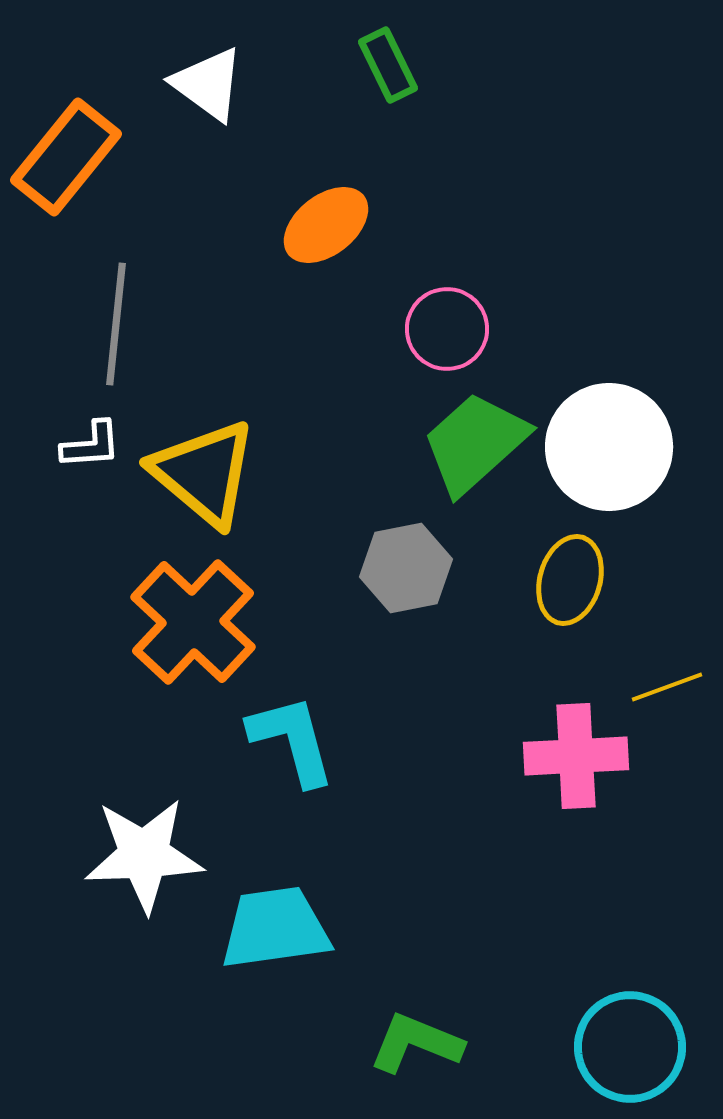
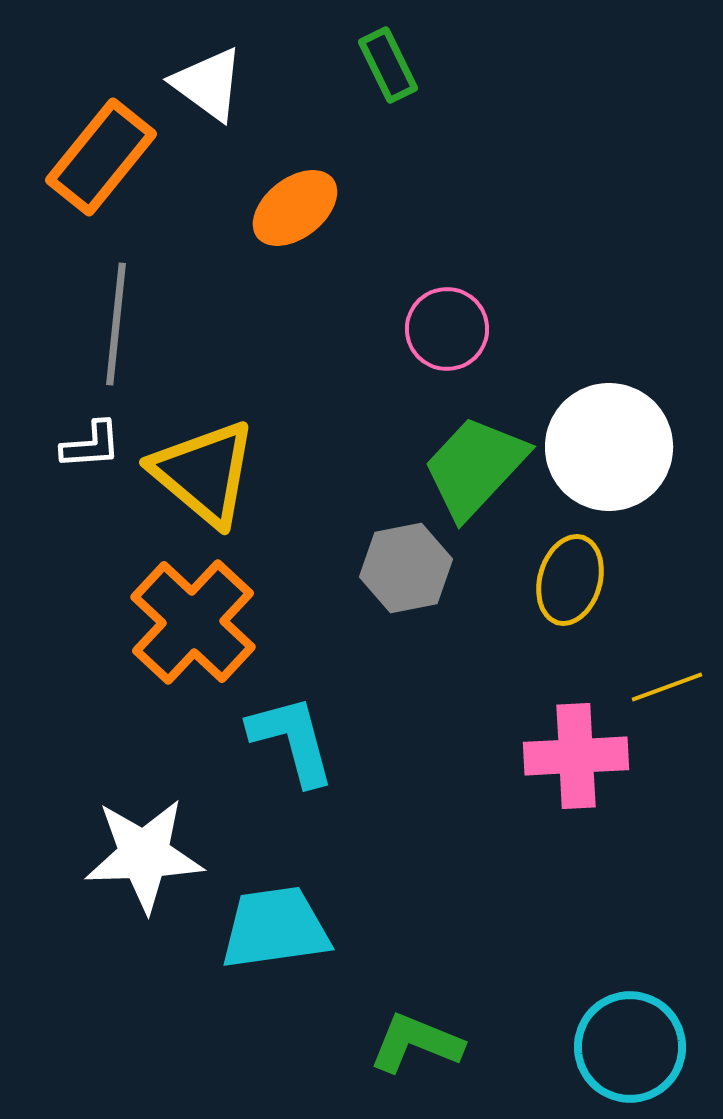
orange rectangle: moved 35 px right
orange ellipse: moved 31 px left, 17 px up
green trapezoid: moved 24 px down; rotated 5 degrees counterclockwise
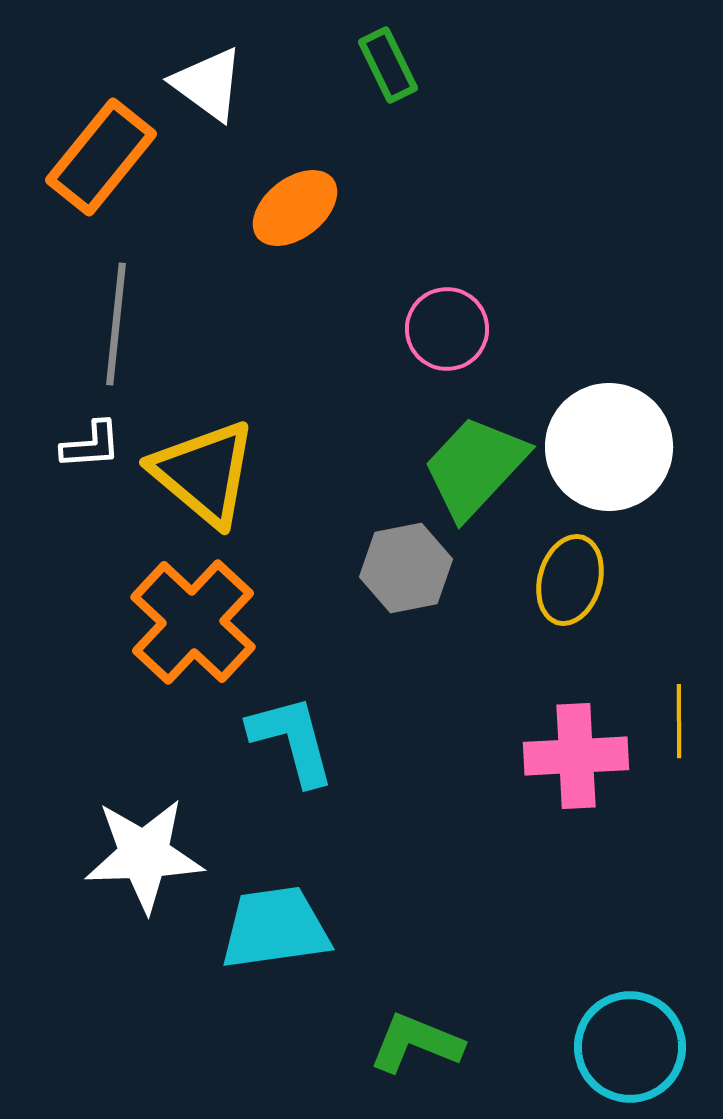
yellow line: moved 12 px right, 34 px down; rotated 70 degrees counterclockwise
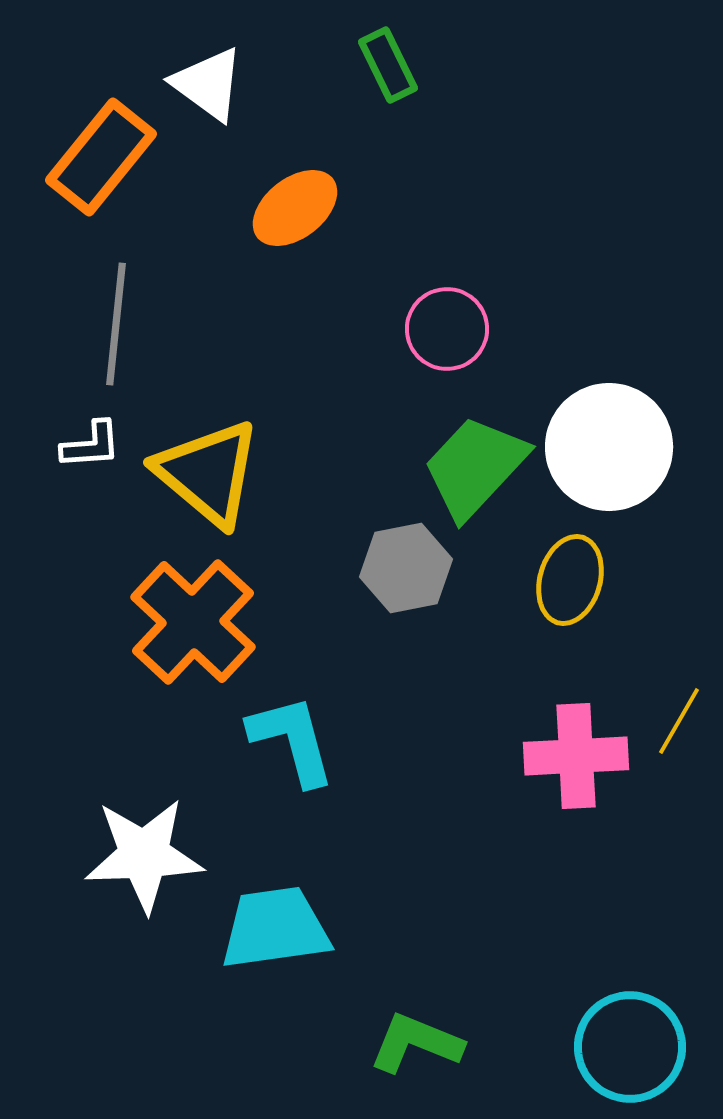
yellow triangle: moved 4 px right
yellow line: rotated 30 degrees clockwise
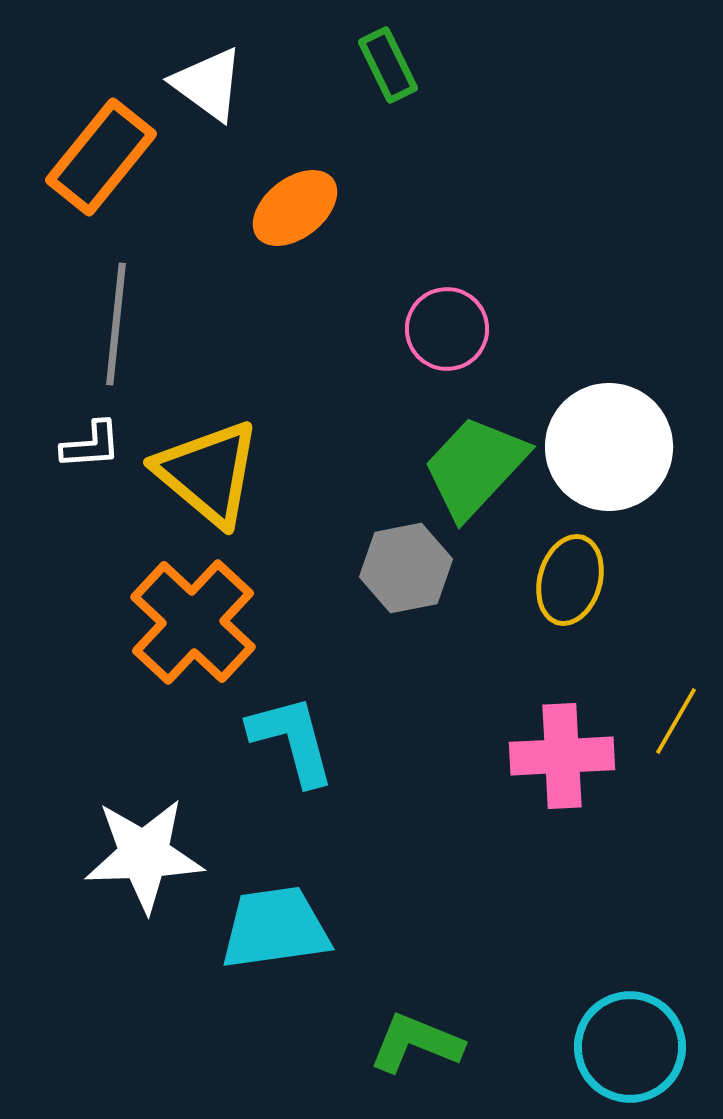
yellow line: moved 3 px left
pink cross: moved 14 px left
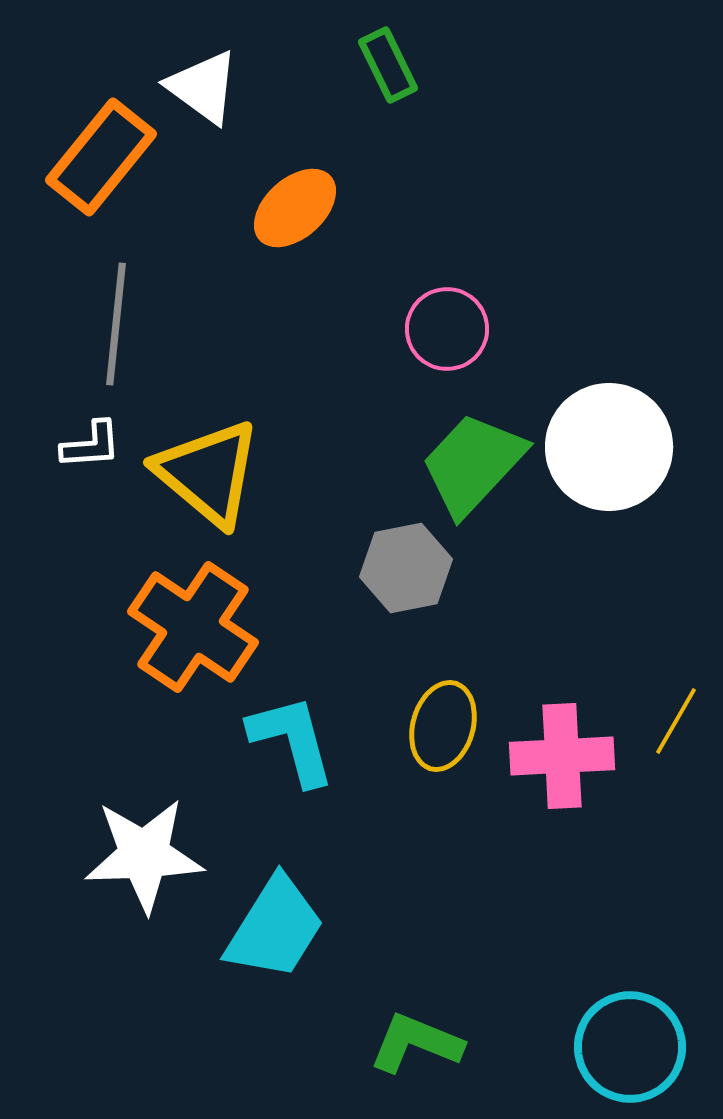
white triangle: moved 5 px left, 3 px down
orange ellipse: rotated 4 degrees counterclockwise
green trapezoid: moved 2 px left, 3 px up
yellow ellipse: moved 127 px left, 146 px down
orange cross: moved 5 px down; rotated 9 degrees counterclockwise
cyan trapezoid: rotated 130 degrees clockwise
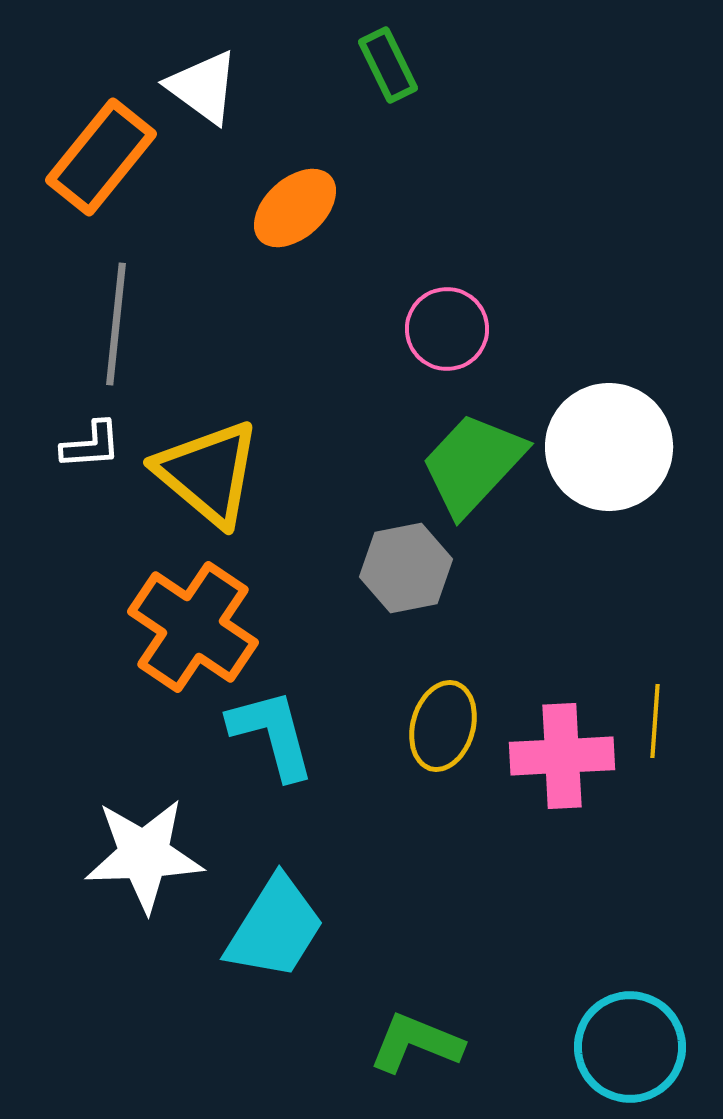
yellow line: moved 21 px left; rotated 26 degrees counterclockwise
cyan L-shape: moved 20 px left, 6 px up
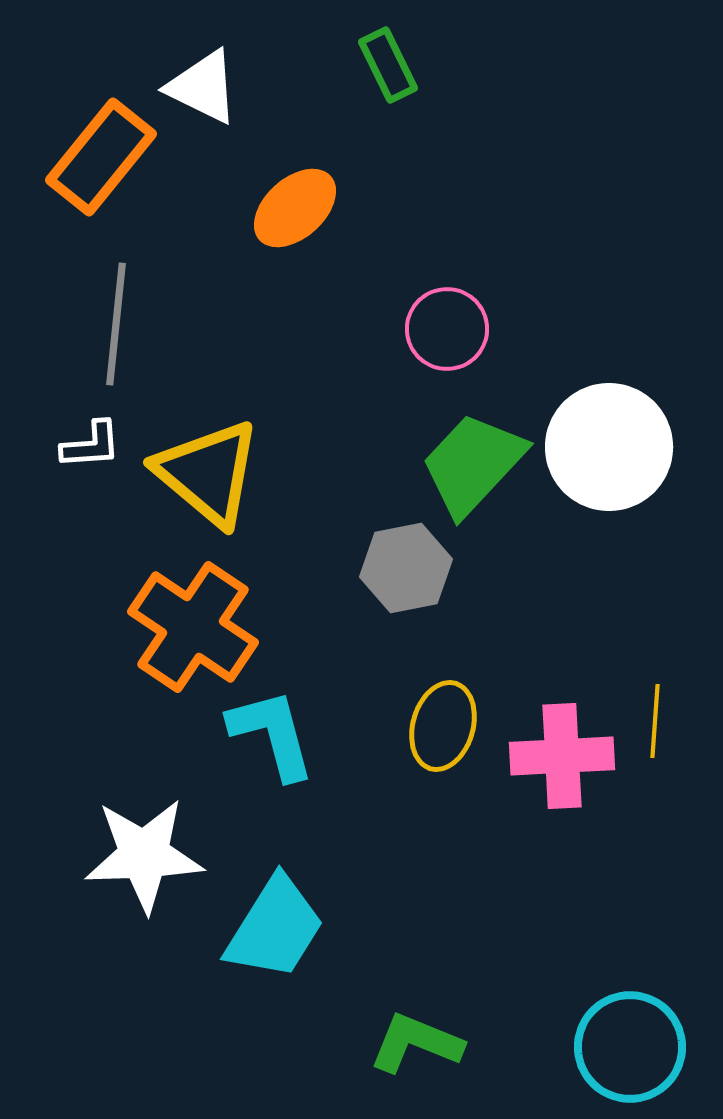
white triangle: rotated 10 degrees counterclockwise
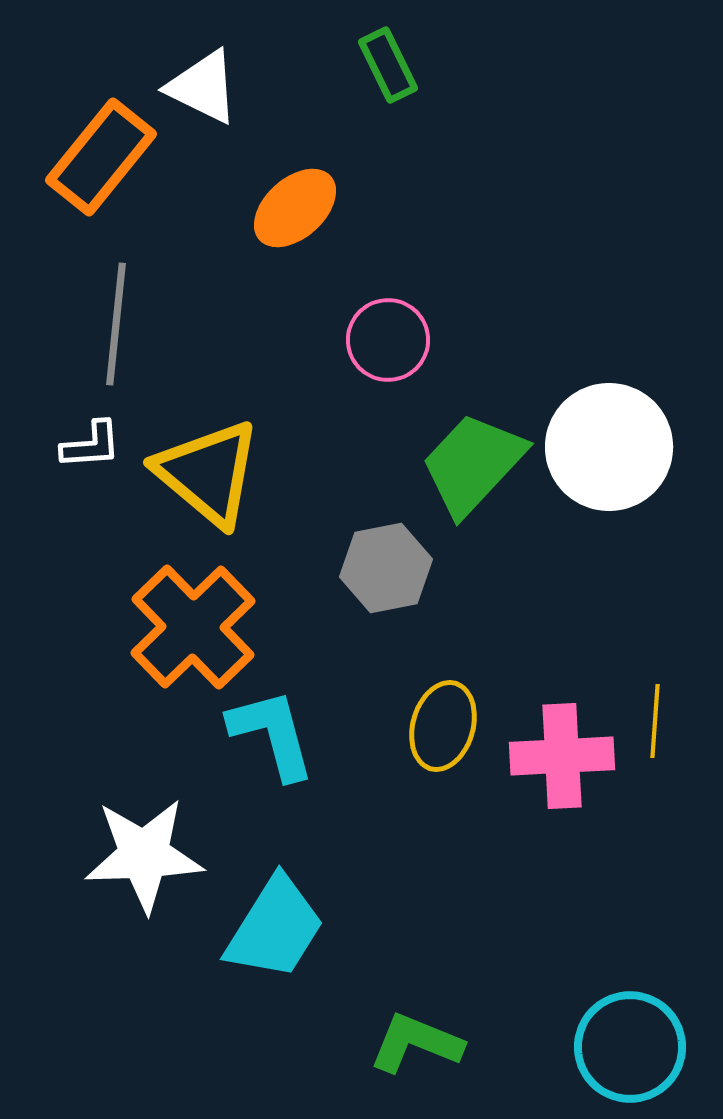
pink circle: moved 59 px left, 11 px down
gray hexagon: moved 20 px left
orange cross: rotated 12 degrees clockwise
